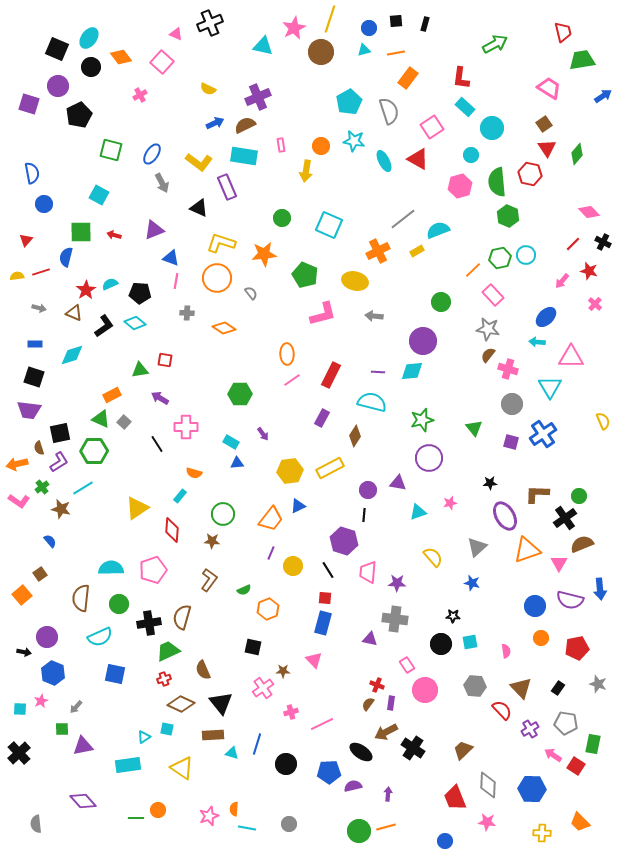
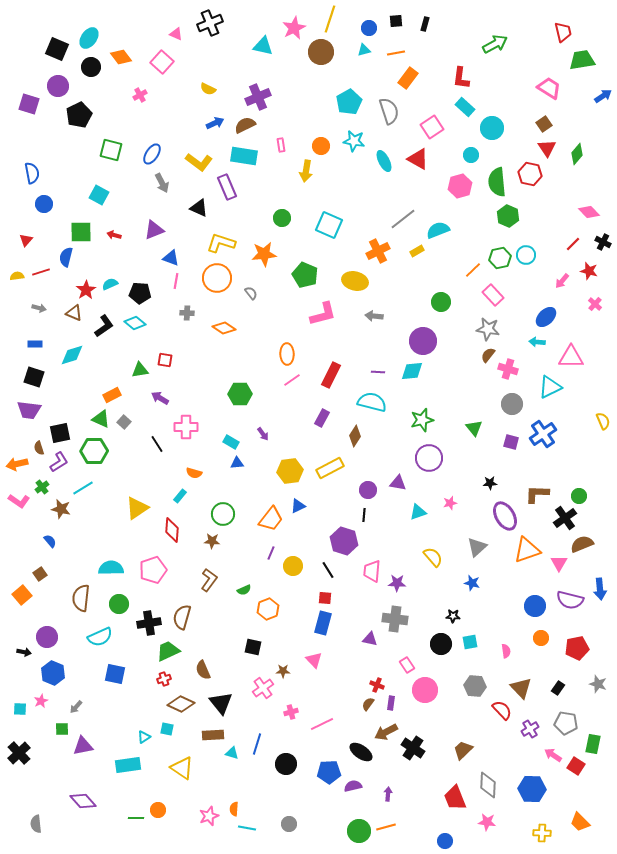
cyan triangle at (550, 387): rotated 35 degrees clockwise
pink trapezoid at (368, 572): moved 4 px right, 1 px up
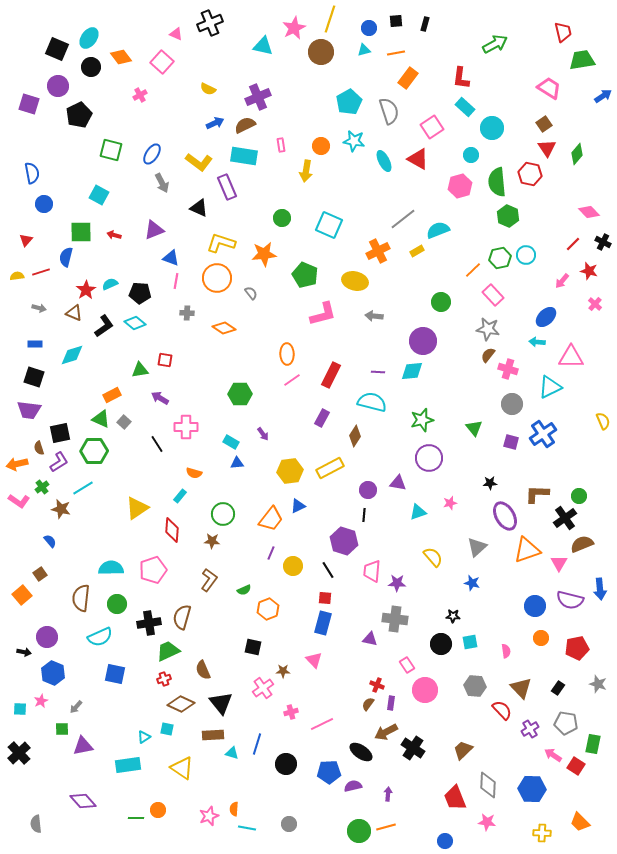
green circle at (119, 604): moved 2 px left
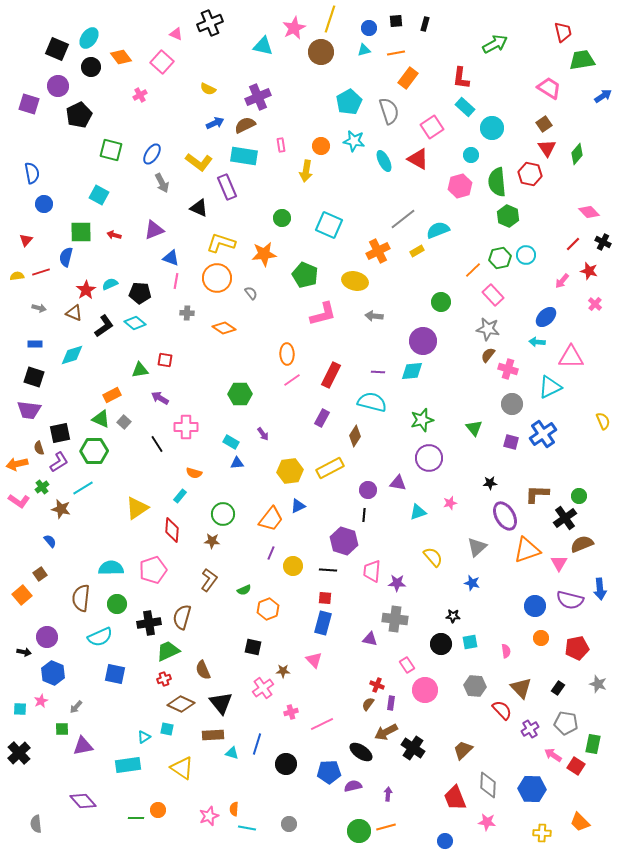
black line at (328, 570): rotated 54 degrees counterclockwise
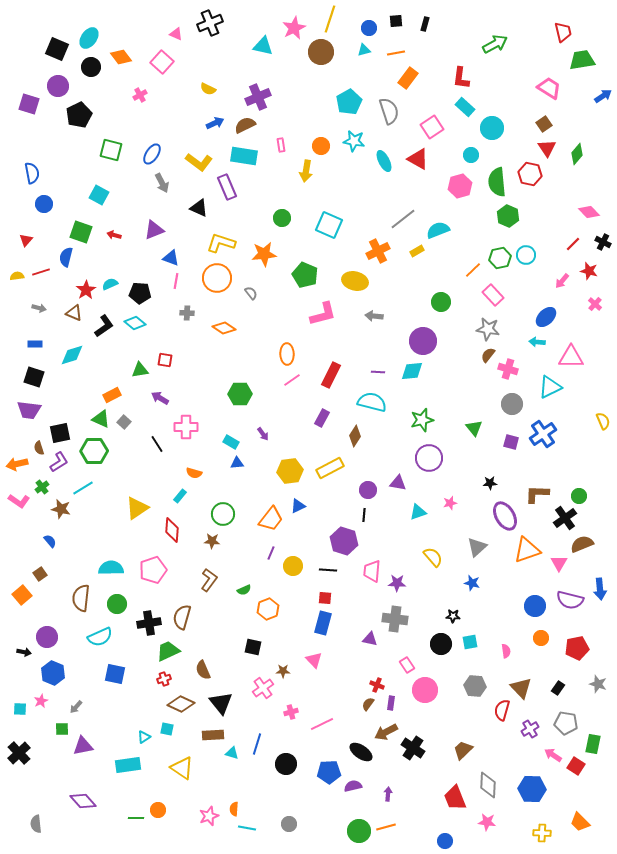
green square at (81, 232): rotated 20 degrees clockwise
red semicircle at (502, 710): rotated 120 degrees counterclockwise
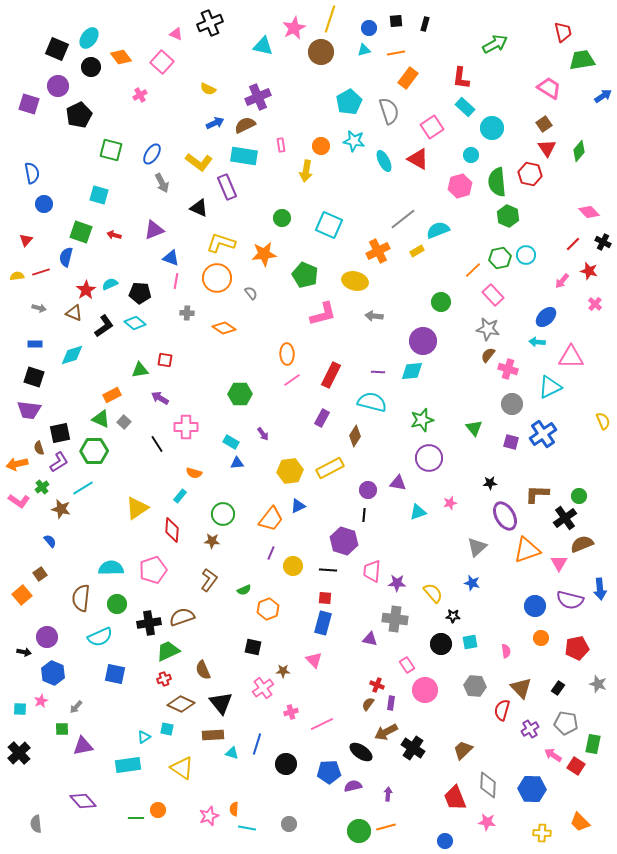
green diamond at (577, 154): moved 2 px right, 3 px up
cyan square at (99, 195): rotated 12 degrees counterclockwise
yellow semicircle at (433, 557): moved 36 px down
brown semicircle at (182, 617): rotated 55 degrees clockwise
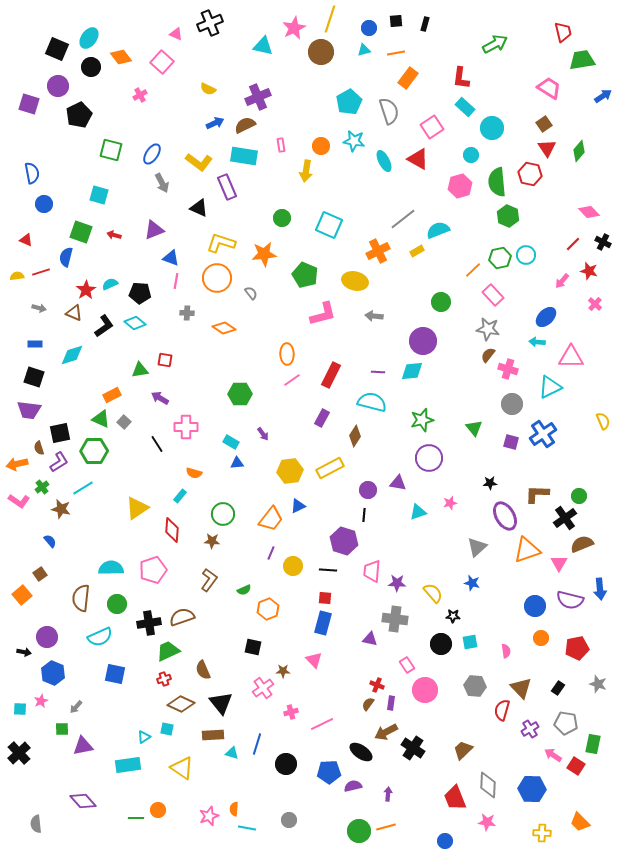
red triangle at (26, 240): rotated 48 degrees counterclockwise
gray circle at (289, 824): moved 4 px up
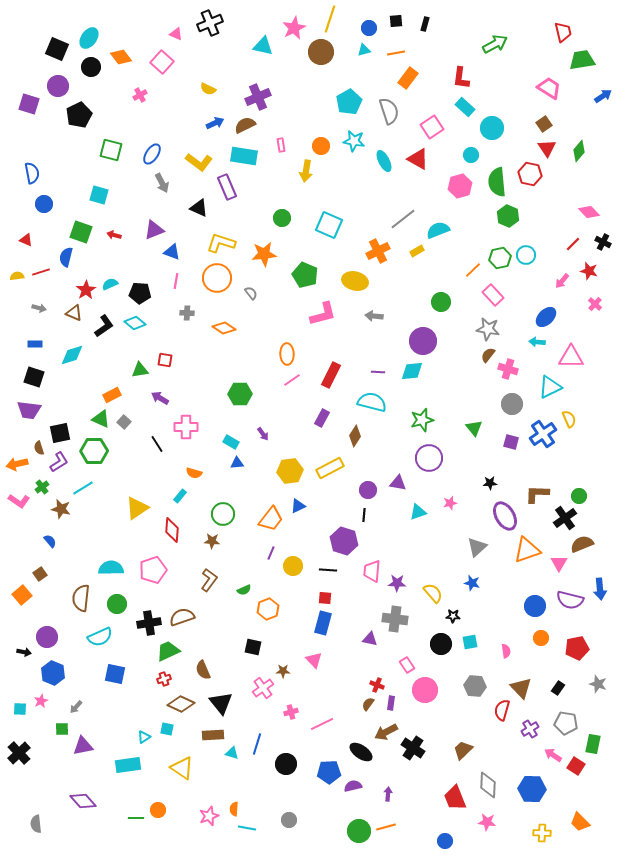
blue triangle at (171, 258): moved 1 px right, 6 px up
yellow semicircle at (603, 421): moved 34 px left, 2 px up
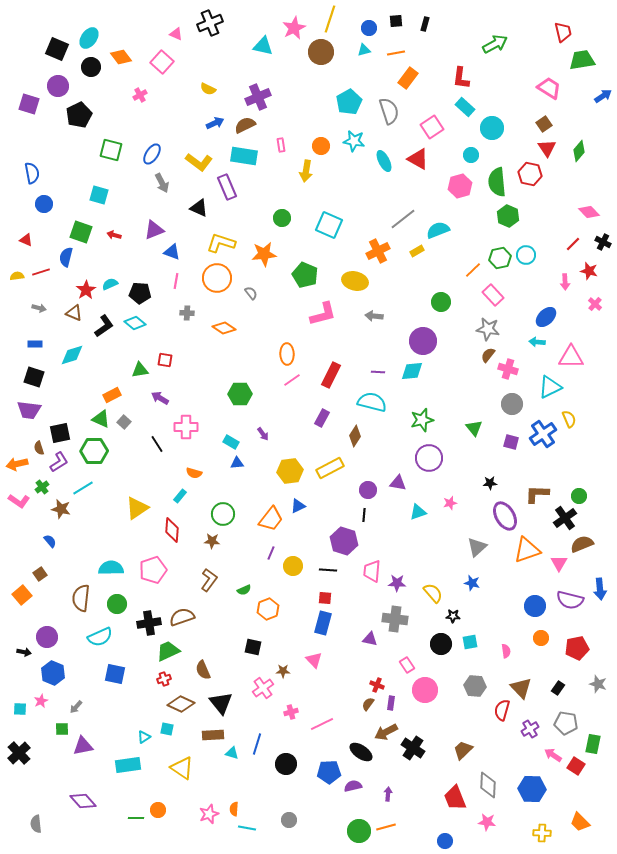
pink arrow at (562, 281): moved 3 px right, 1 px down; rotated 42 degrees counterclockwise
pink star at (209, 816): moved 2 px up
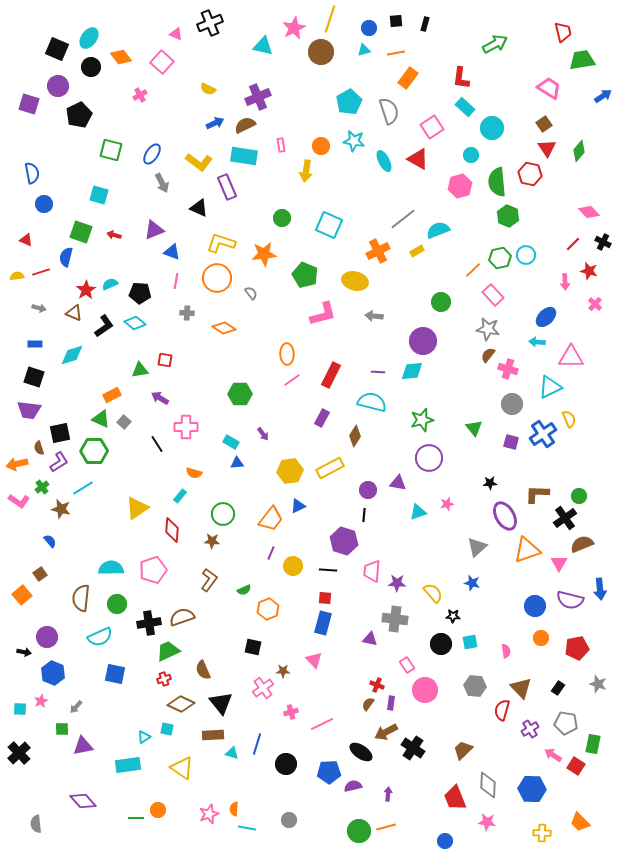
pink star at (450, 503): moved 3 px left, 1 px down
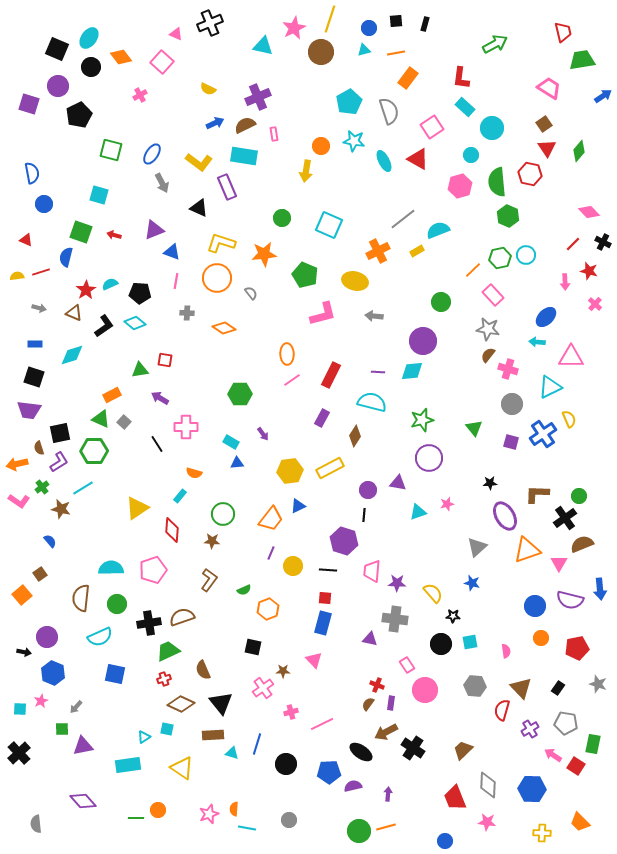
pink rectangle at (281, 145): moved 7 px left, 11 px up
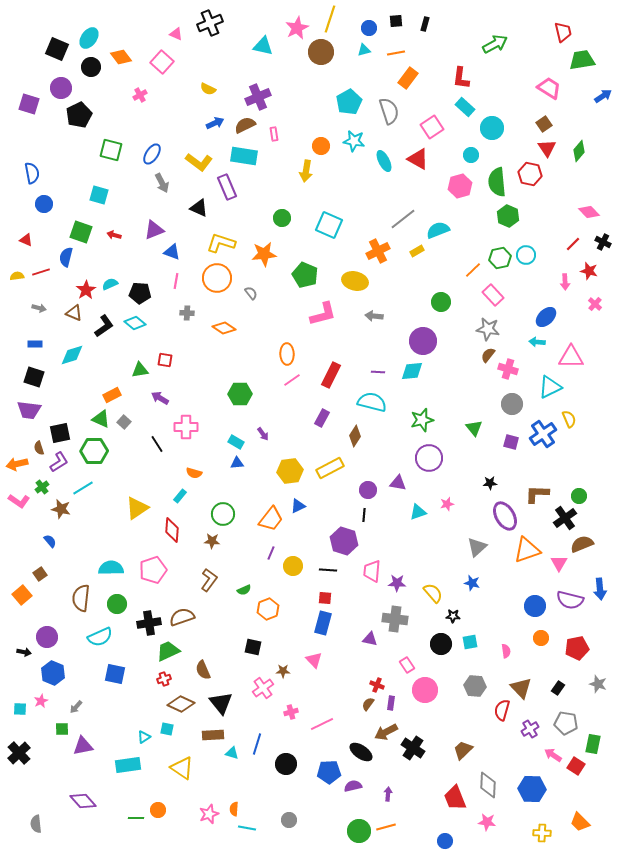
pink star at (294, 28): moved 3 px right
purple circle at (58, 86): moved 3 px right, 2 px down
cyan rectangle at (231, 442): moved 5 px right
